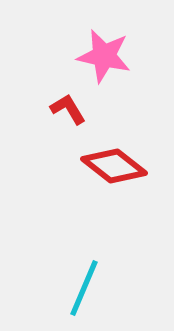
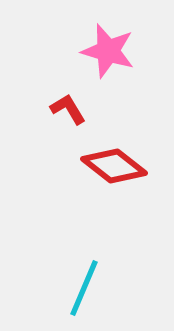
pink star: moved 4 px right, 5 px up; rotated 4 degrees clockwise
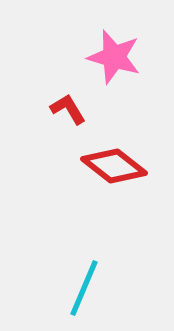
pink star: moved 6 px right, 6 px down
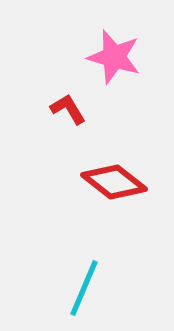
red diamond: moved 16 px down
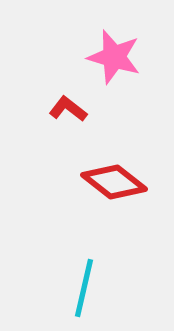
red L-shape: rotated 21 degrees counterclockwise
cyan line: rotated 10 degrees counterclockwise
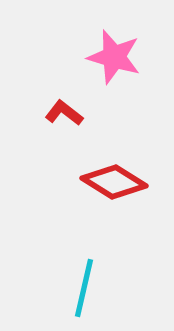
red L-shape: moved 4 px left, 4 px down
red diamond: rotated 6 degrees counterclockwise
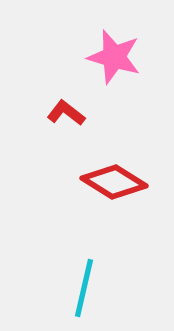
red L-shape: moved 2 px right
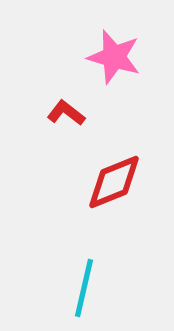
red diamond: rotated 54 degrees counterclockwise
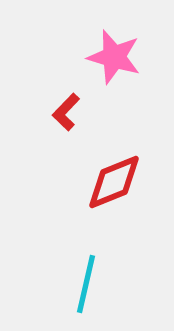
red L-shape: moved 1 px up; rotated 84 degrees counterclockwise
cyan line: moved 2 px right, 4 px up
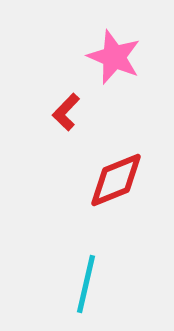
pink star: rotated 6 degrees clockwise
red diamond: moved 2 px right, 2 px up
